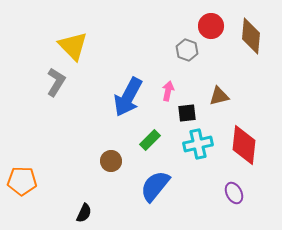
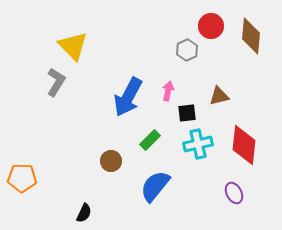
gray hexagon: rotated 15 degrees clockwise
orange pentagon: moved 3 px up
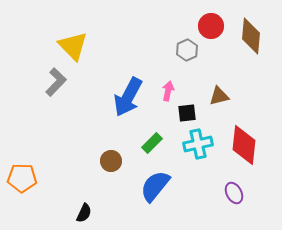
gray L-shape: rotated 12 degrees clockwise
green rectangle: moved 2 px right, 3 px down
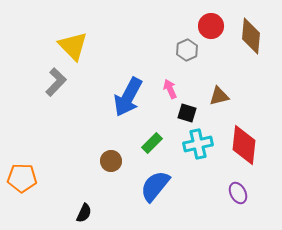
pink arrow: moved 2 px right, 2 px up; rotated 36 degrees counterclockwise
black square: rotated 24 degrees clockwise
purple ellipse: moved 4 px right
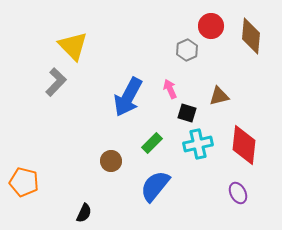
orange pentagon: moved 2 px right, 4 px down; rotated 12 degrees clockwise
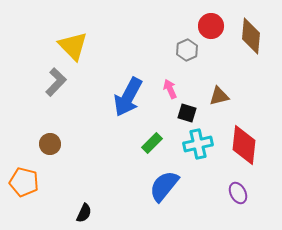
brown circle: moved 61 px left, 17 px up
blue semicircle: moved 9 px right
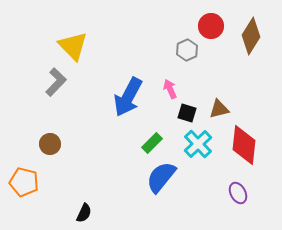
brown diamond: rotated 27 degrees clockwise
brown triangle: moved 13 px down
cyan cross: rotated 32 degrees counterclockwise
blue semicircle: moved 3 px left, 9 px up
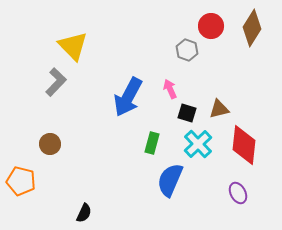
brown diamond: moved 1 px right, 8 px up
gray hexagon: rotated 15 degrees counterclockwise
green rectangle: rotated 30 degrees counterclockwise
blue semicircle: moved 9 px right, 3 px down; rotated 16 degrees counterclockwise
orange pentagon: moved 3 px left, 1 px up
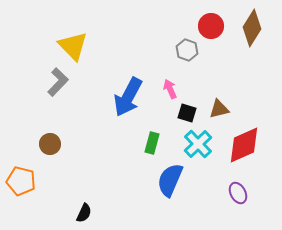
gray L-shape: moved 2 px right
red diamond: rotated 60 degrees clockwise
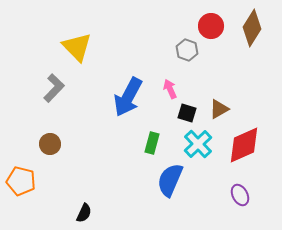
yellow triangle: moved 4 px right, 1 px down
gray L-shape: moved 4 px left, 6 px down
brown triangle: rotated 15 degrees counterclockwise
purple ellipse: moved 2 px right, 2 px down
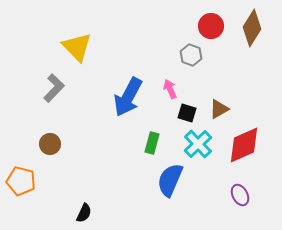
gray hexagon: moved 4 px right, 5 px down
